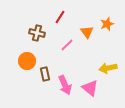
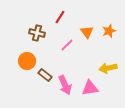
orange star: moved 2 px right, 7 px down
brown rectangle: moved 1 px down; rotated 40 degrees counterclockwise
pink triangle: rotated 48 degrees counterclockwise
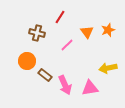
orange star: moved 1 px left, 1 px up
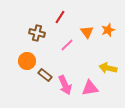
yellow arrow: rotated 24 degrees clockwise
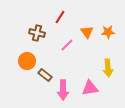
orange star: moved 2 px down; rotated 16 degrees clockwise
yellow arrow: rotated 108 degrees counterclockwise
pink arrow: moved 2 px left, 5 px down; rotated 24 degrees clockwise
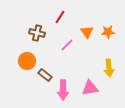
yellow arrow: moved 1 px right
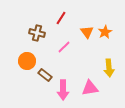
red line: moved 1 px right, 1 px down
orange star: moved 3 px left; rotated 24 degrees counterclockwise
pink line: moved 3 px left, 2 px down
